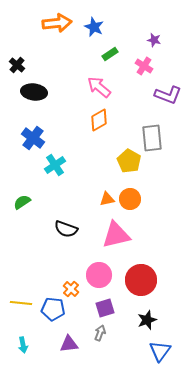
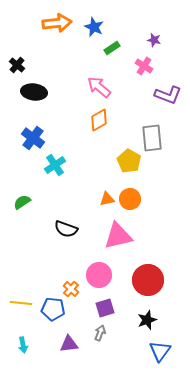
green rectangle: moved 2 px right, 6 px up
pink triangle: moved 2 px right, 1 px down
red circle: moved 7 px right
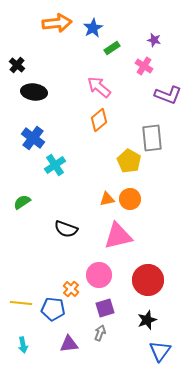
blue star: moved 1 px left, 1 px down; rotated 18 degrees clockwise
orange diamond: rotated 10 degrees counterclockwise
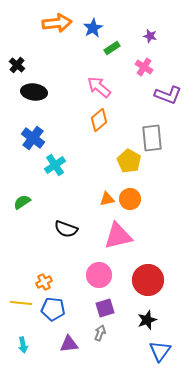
purple star: moved 4 px left, 4 px up
pink cross: moved 1 px down
orange cross: moved 27 px left, 7 px up; rotated 21 degrees clockwise
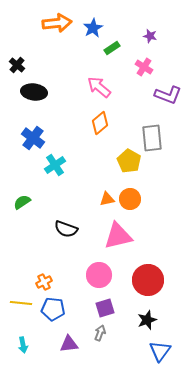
orange diamond: moved 1 px right, 3 px down
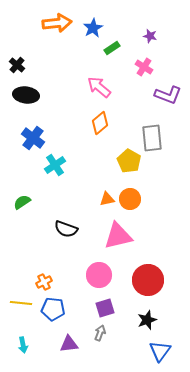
black ellipse: moved 8 px left, 3 px down
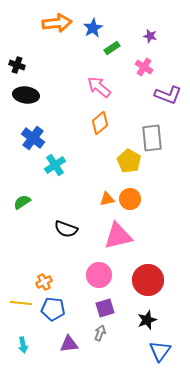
black cross: rotated 21 degrees counterclockwise
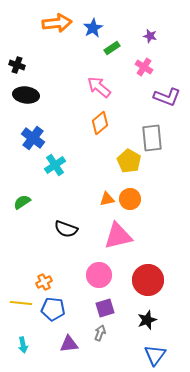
purple L-shape: moved 1 px left, 2 px down
blue triangle: moved 5 px left, 4 px down
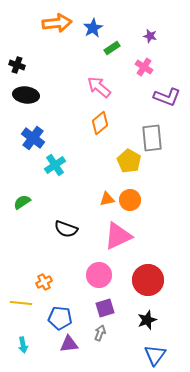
orange circle: moved 1 px down
pink triangle: rotated 12 degrees counterclockwise
blue pentagon: moved 7 px right, 9 px down
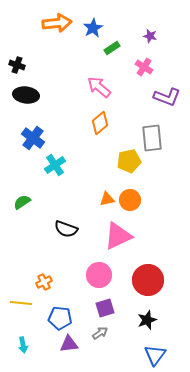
yellow pentagon: rotated 30 degrees clockwise
gray arrow: rotated 35 degrees clockwise
